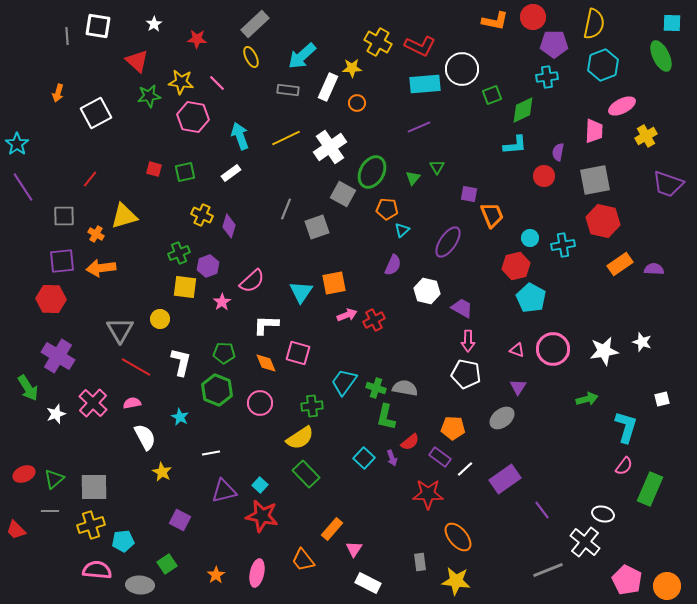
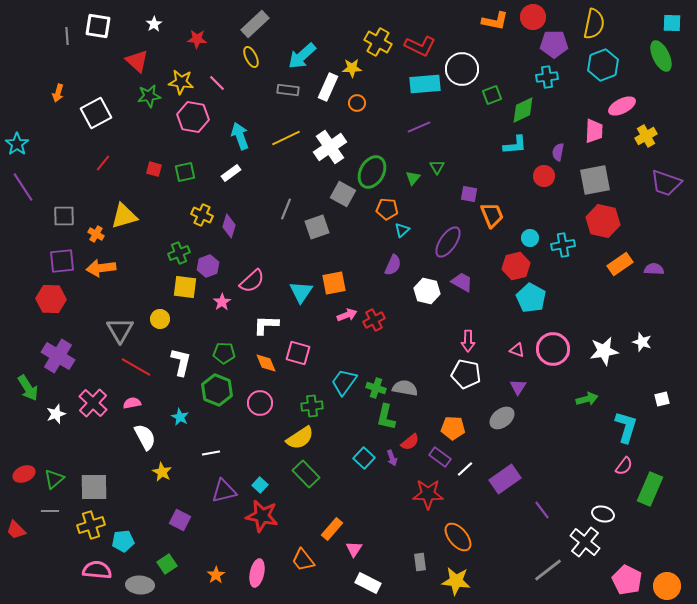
red line at (90, 179): moved 13 px right, 16 px up
purple trapezoid at (668, 184): moved 2 px left, 1 px up
purple trapezoid at (462, 308): moved 26 px up
gray line at (548, 570): rotated 16 degrees counterclockwise
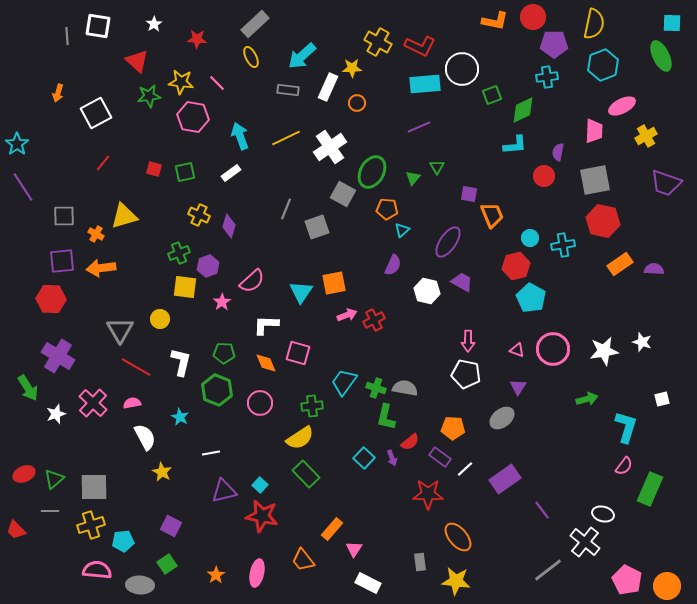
yellow cross at (202, 215): moved 3 px left
purple square at (180, 520): moved 9 px left, 6 px down
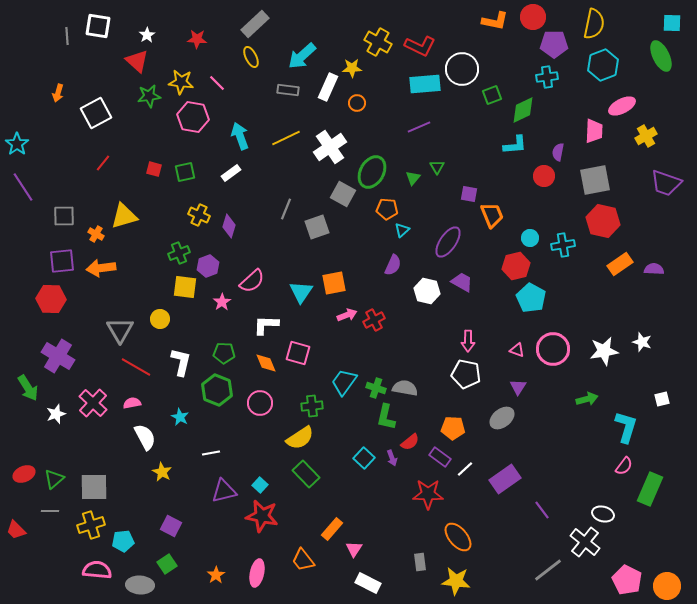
white star at (154, 24): moved 7 px left, 11 px down
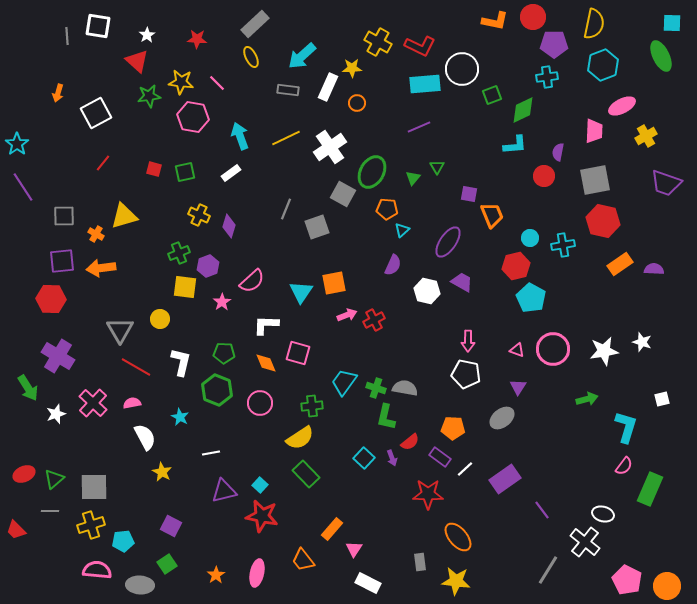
gray line at (548, 570): rotated 20 degrees counterclockwise
